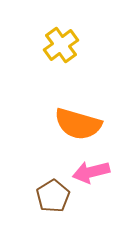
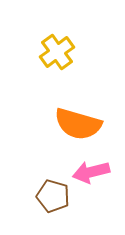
yellow cross: moved 4 px left, 7 px down
brown pentagon: rotated 24 degrees counterclockwise
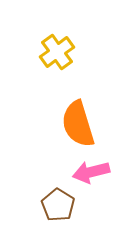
orange semicircle: rotated 57 degrees clockwise
brown pentagon: moved 5 px right, 9 px down; rotated 16 degrees clockwise
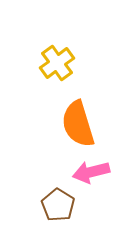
yellow cross: moved 11 px down
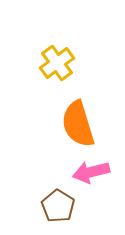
brown pentagon: moved 1 px down
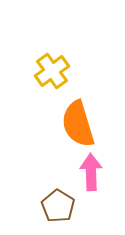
yellow cross: moved 5 px left, 8 px down
pink arrow: rotated 102 degrees clockwise
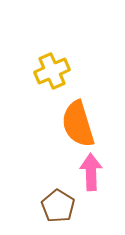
yellow cross: rotated 12 degrees clockwise
